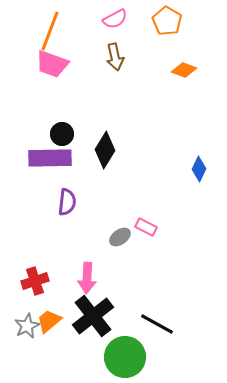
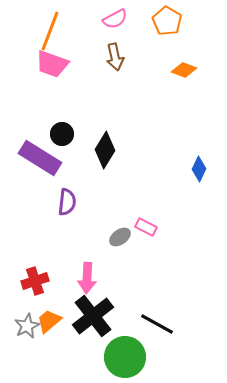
purple rectangle: moved 10 px left; rotated 33 degrees clockwise
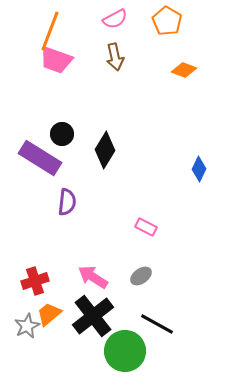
pink trapezoid: moved 4 px right, 4 px up
gray ellipse: moved 21 px right, 39 px down
pink arrow: moved 6 px right, 1 px up; rotated 120 degrees clockwise
orange trapezoid: moved 7 px up
green circle: moved 6 px up
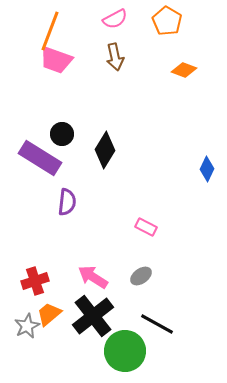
blue diamond: moved 8 px right
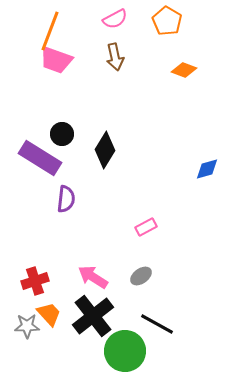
blue diamond: rotated 50 degrees clockwise
purple semicircle: moved 1 px left, 3 px up
pink rectangle: rotated 55 degrees counterclockwise
orange trapezoid: rotated 88 degrees clockwise
gray star: rotated 25 degrees clockwise
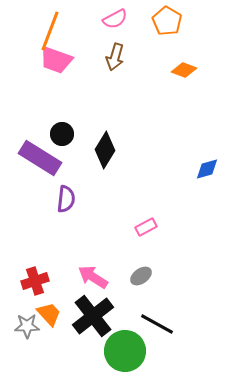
brown arrow: rotated 28 degrees clockwise
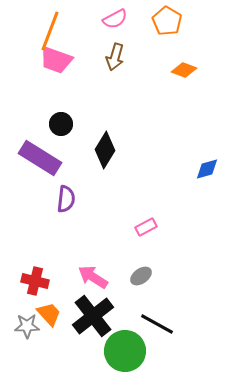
black circle: moved 1 px left, 10 px up
red cross: rotated 32 degrees clockwise
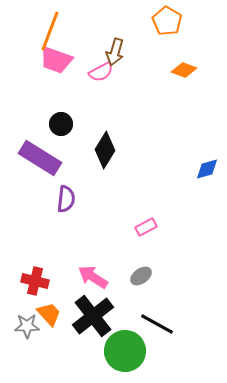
pink semicircle: moved 14 px left, 53 px down
brown arrow: moved 5 px up
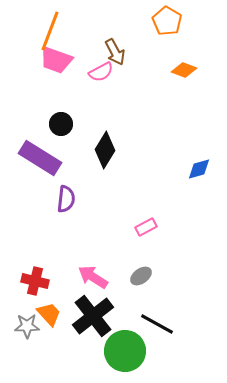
brown arrow: rotated 44 degrees counterclockwise
blue diamond: moved 8 px left
